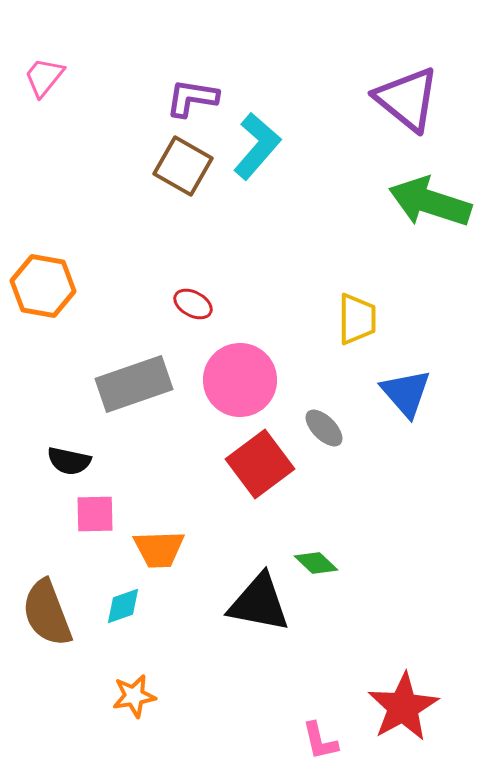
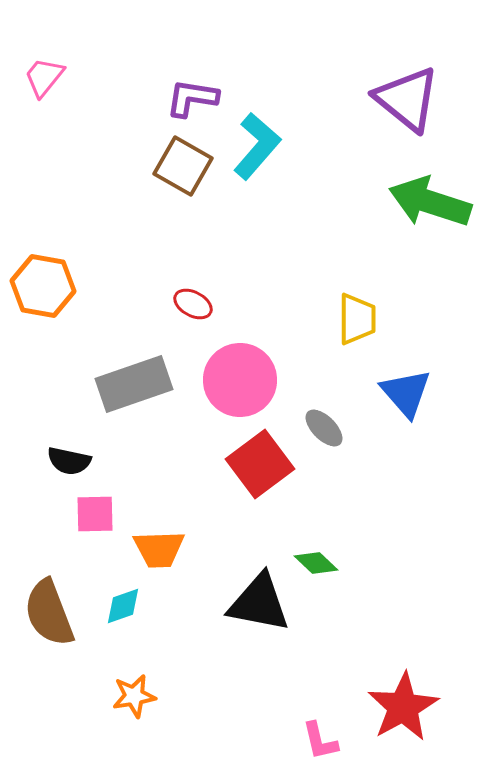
brown semicircle: moved 2 px right
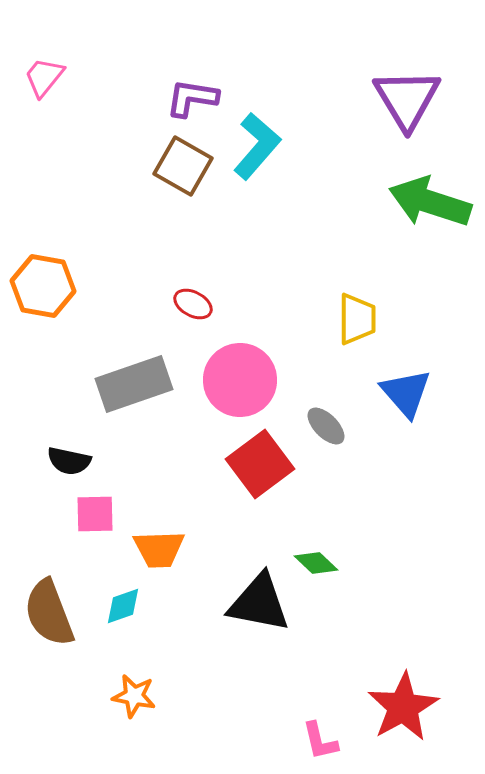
purple triangle: rotated 20 degrees clockwise
gray ellipse: moved 2 px right, 2 px up
orange star: rotated 21 degrees clockwise
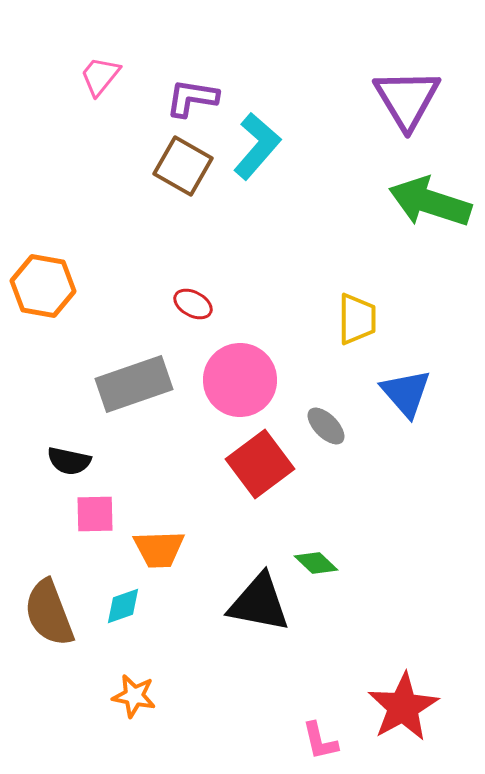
pink trapezoid: moved 56 px right, 1 px up
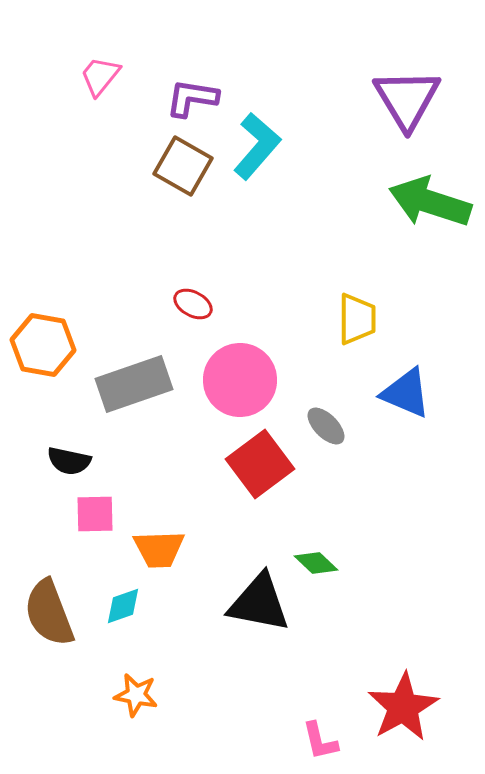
orange hexagon: moved 59 px down
blue triangle: rotated 26 degrees counterclockwise
orange star: moved 2 px right, 1 px up
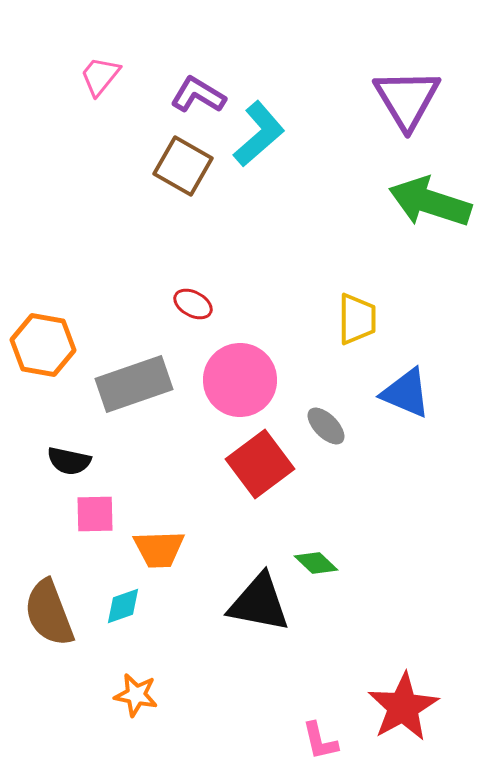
purple L-shape: moved 6 px right, 3 px up; rotated 22 degrees clockwise
cyan L-shape: moved 2 px right, 12 px up; rotated 8 degrees clockwise
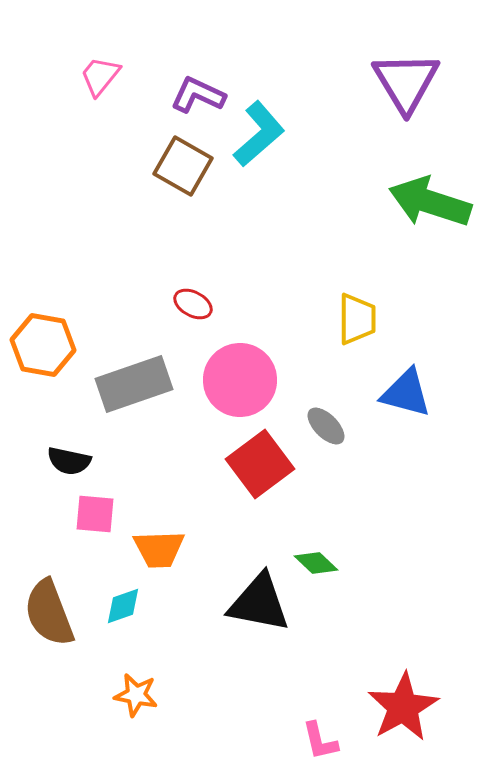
purple L-shape: rotated 6 degrees counterclockwise
purple triangle: moved 1 px left, 17 px up
blue triangle: rotated 8 degrees counterclockwise
pink square: rotated 6 degrees clockwise
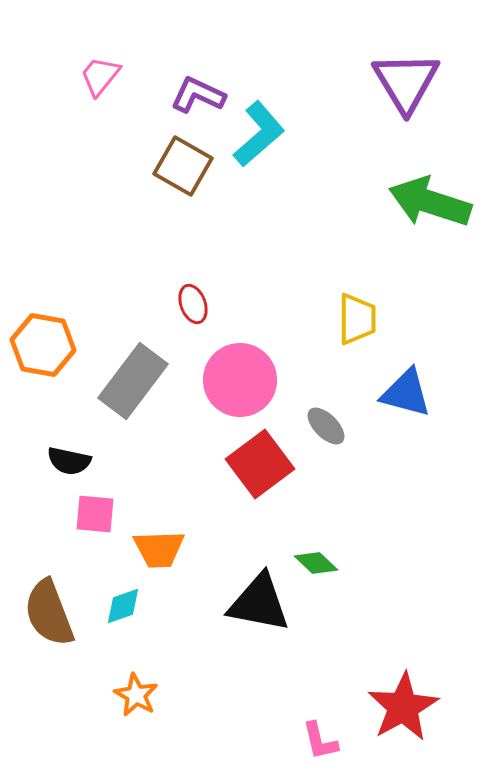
red ellipse: rotated 42 degrees clockwise
gray rectangle: moved 1 px left, 3 px up; rotated 34 degrees counterclockwise
orange star: rotated 18 degrees clockwise
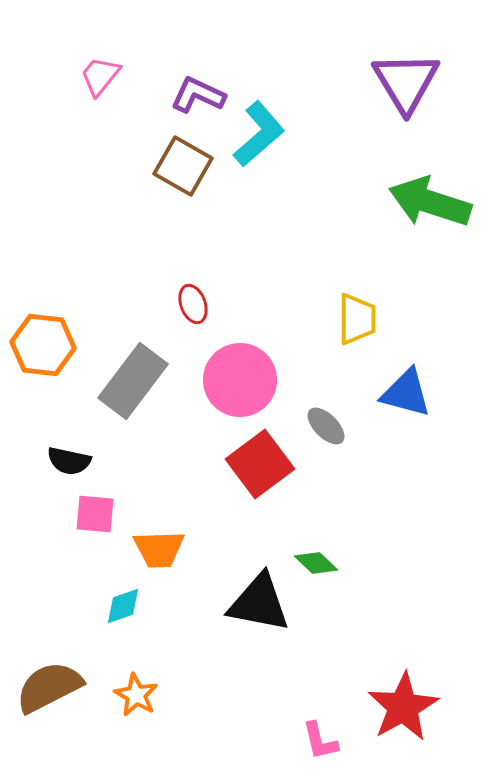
orange hexagon: rotated 4 degrees counterclockwise
brown semicircle: moved 74 px down; rotated 84 degrees clockwise
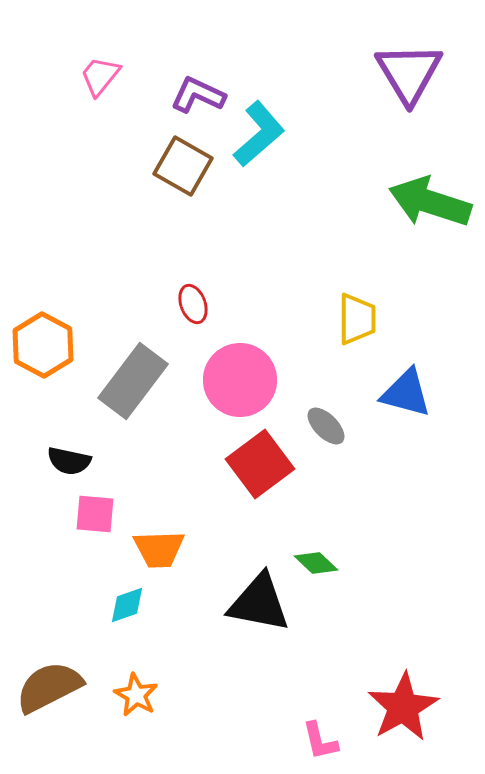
purple triangle: moved 3 px right, 9 px up
orange hexagon: rotated 22 degrees clockwise
cyan diamond: moved 4 px right, 1 px up
